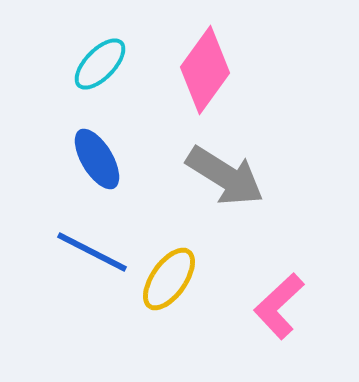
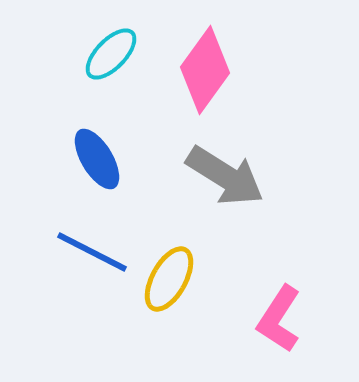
cyan ellipse: moved 11 px right, 10 px up
yellow ellipse: rotated 6 degrees counterclockwise
pink L-shape: moved 13 px down; rotated 14 degrees counterclockwise
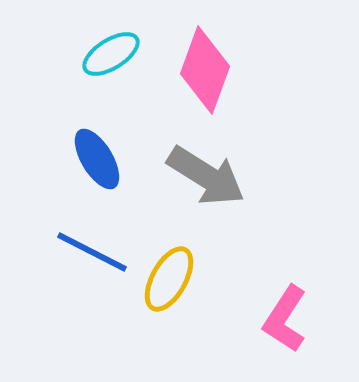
cyan ellipse: rotated 14 degrees clockwise
pink diamond: rotated 16 degrees counterclockwise
gray arrow: moved 19 px left
pink L-shape: moved 6 px right
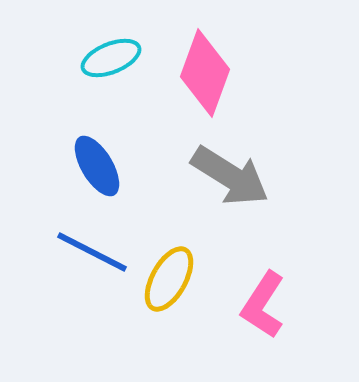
cyan ellipse: moved 4 px down; rotated 10 degrees clockwise
pink diamond: moved 3 px down
blue ellipse: moved 7 px down
gray arrow: moved 24 px right
pink L-shape: moved 22 px left, 14 px up
